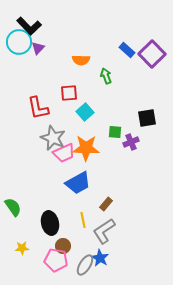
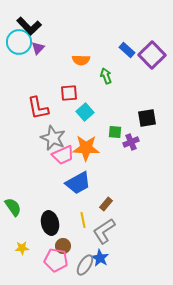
purple square: moved 1 px down
pink trapezoid: moved 1 px left, 2 px down
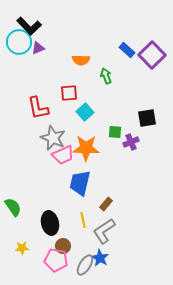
purple triangle: rotated 24 degrees clockwise
blue trapezoid: moved 2 px right; rotated 132 degrees clockwise
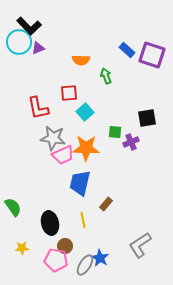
purple square: rotated 28 degrees counterclockwise
gray star: rotated 15 degrees counterclockwise
gray L-shape: moved 36 px right, 14 px down
brown circle: moved 2 px right
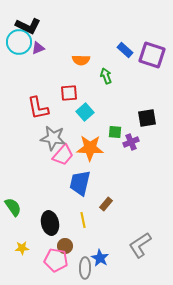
black L-shape: moved 1 px left; rotated 20 degrees counterclockwise
blue rectangle: moved 2 px left
orange star: moved 4 px right
pink trapezoid: rotated 25 degrees counterclockwise
gray ellipse: moved 3 px down; rotated 30 degrees counterclockwise
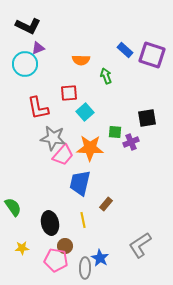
cyan circle: moved 6 px right, 22 px down
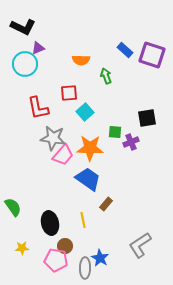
black L-shape: moved 5 px left, 1 px down
blue trapezoid: moved 8 px right, 4 px up; rotated 112 degrees clockwise
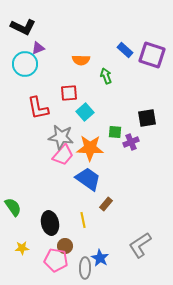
gray star: moved 8 px right, 1 px up
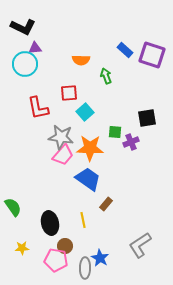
purple triangle: moved 3 px left; rotated 16 degrees clockwise
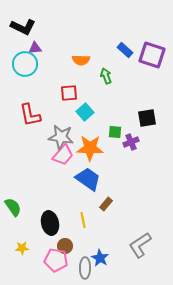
red L-shape: moved 8 px left, 7 px down
